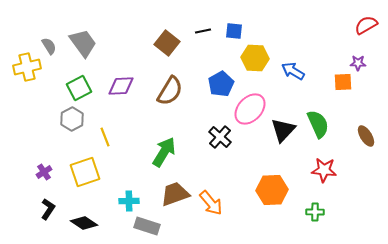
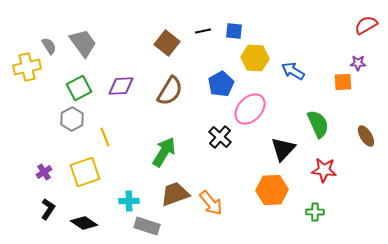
black triangle: moved 19 px down
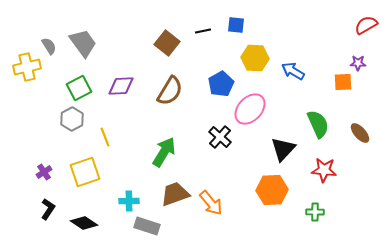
blue square: moved 2 px right, 6 px up
brown ellipse: moved 6 px left, 3 px up; rotated 10 degrees counterclockwise
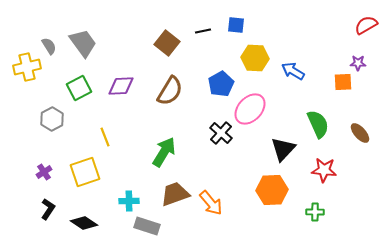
gray hexagon: moved 20 px left
black cross: moved 1 px right, 4 px up
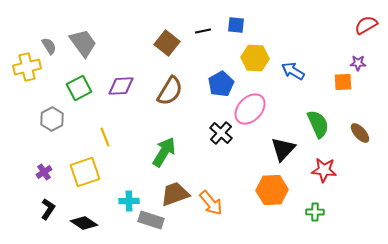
gray rectangle: moved 4 px right, 6 px up
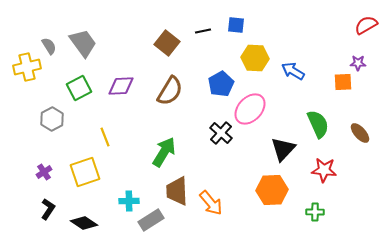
brown trapezoid: moved 2 px right, 3 px up; rotated 72 degrees counterclockwise
gray rectangle: rotated 50 degrees counterclockwise
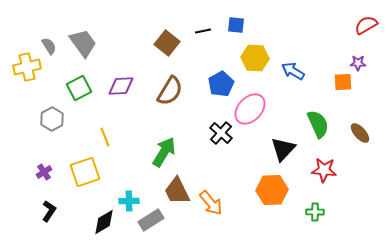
brown trapezoid: rotated 24 degrees counterclockwise
black L-shape: moved 1 px right, 2 px down
black diamond: moved 20 px right, 1 px up; rotated 64 degrees counterclockwise
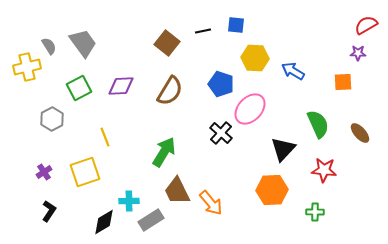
purple star: moved 10 px up
blue pentagon: rotated 25 degrees counterclockwise
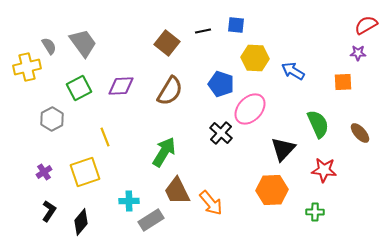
black diamond: moved 23 px left; rotated 20 degrees counterclockwise
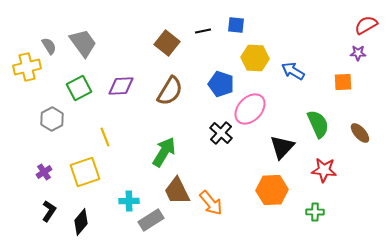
black triangle: moved 1 px left, 2 px up
